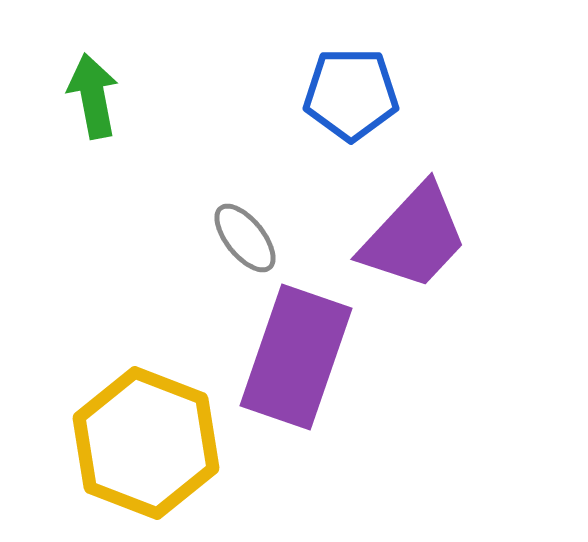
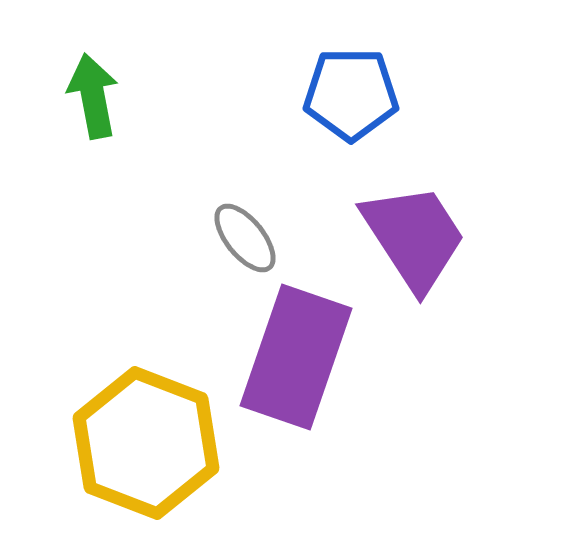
purple trapezoid: rotated 76 degrees counterclockwise
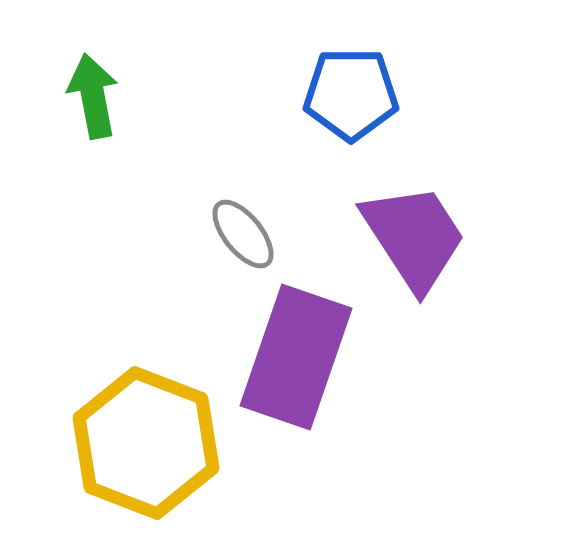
gray ellipse: moved 2 px left, 4 px up
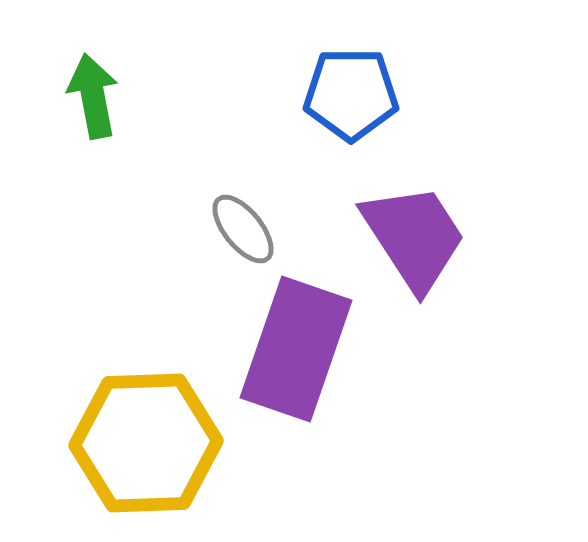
gray ellipse: moved 5 px up
purple rectangle: moved 8 px up
yellow hexagon: rotated 23 degrees counterclockwise
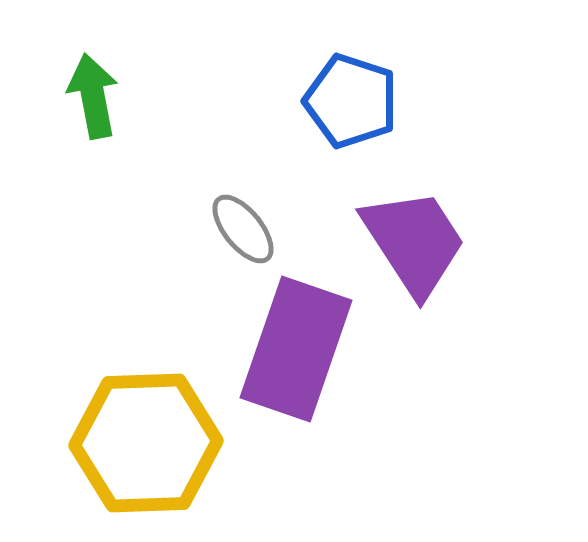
blue pentagon: moved 7 px down; rotated 18 degrees clockwise
purple trapezoid: moved 5 px down
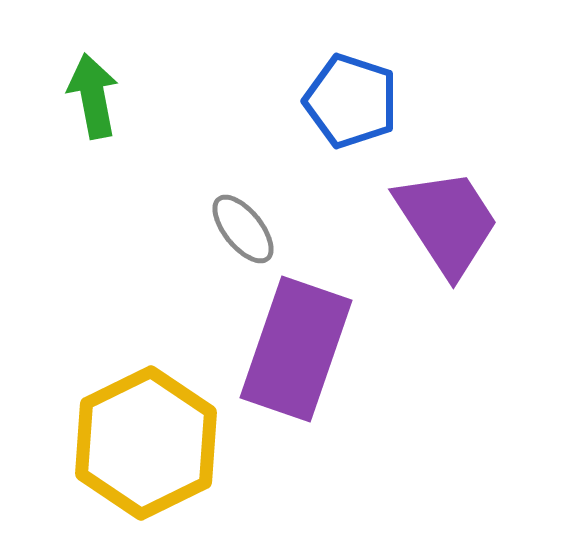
purple trapezoid: moved 33 px right, 20 px up
yellow hexagon: rotated 24 degrees counterclockwise
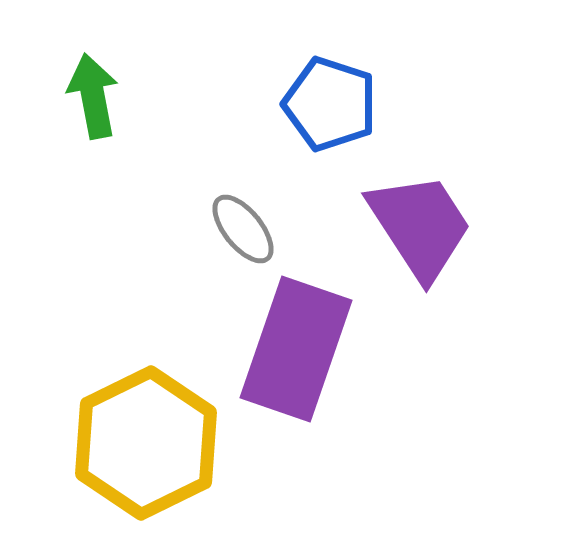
blue pentagon: moved 21 px left, 3 px down
purple trapezoid: moved 27 px left, 4 px down
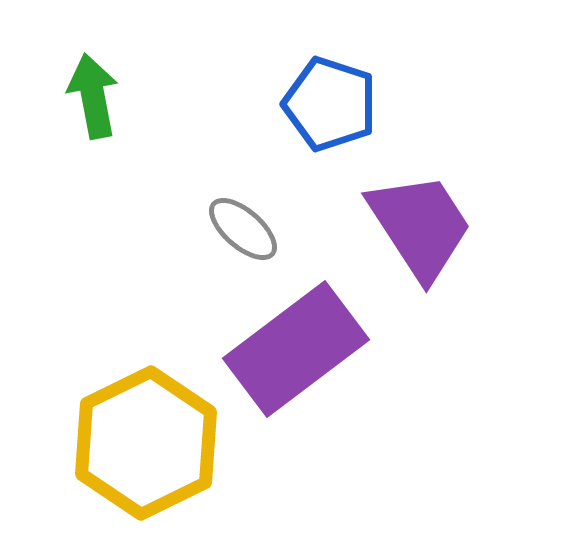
gray ellipse: rotated 10 degrees counterclockwise
purple rectangle: rotated 34 degrees clockwise
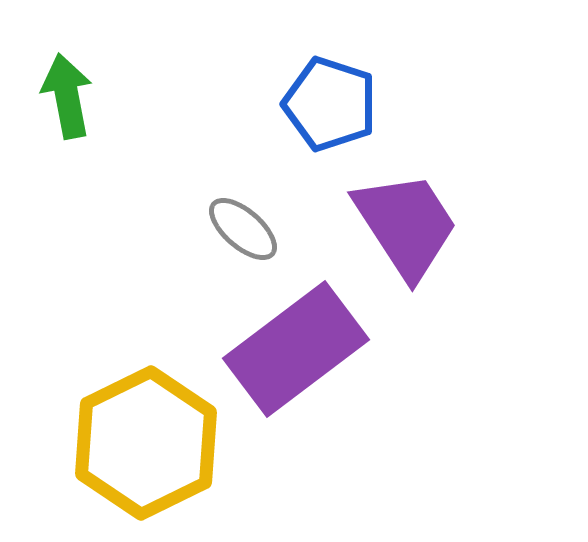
green arrow: moved 26 px left
purple trapezoid: moved 14 px left, 1 px up
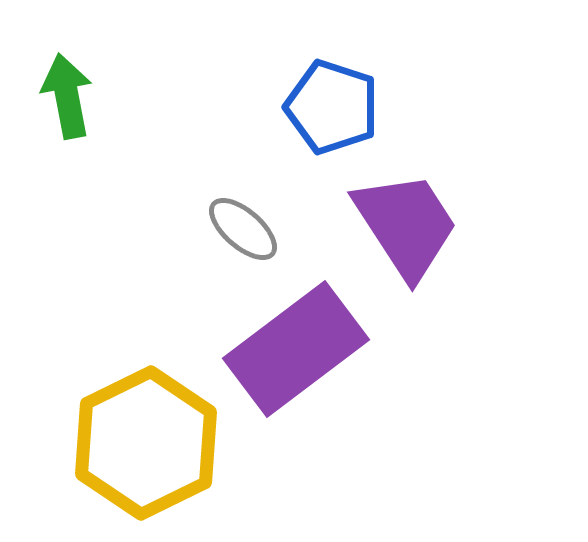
blue pentagon: moved 2 px right, 3 px down
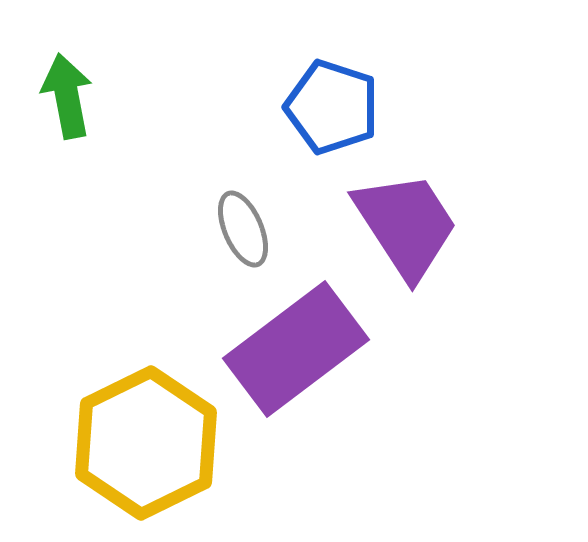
gray ellipse: rotated 26 degrees clockwise
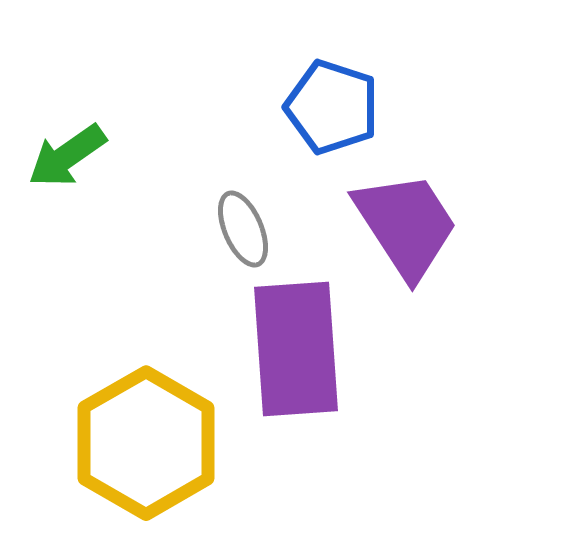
green arrow: moved 60 px down; rotated 114 degrees counterclockwise
purple rectangle: rotated 57 degrees counterclockwise
yellow hexagon: rotated 4 degrees counterclockwise
